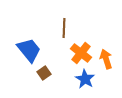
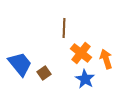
blue trapezoid: moved 9 px left, 14 px down
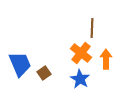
brown line: moved 28 px right
orange arrow: rotated 18 degrees clockwise
blue trapezoid: rotated 16 degrees clockwise
blue star: moved 5 px left
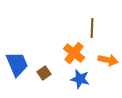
orange cross: moved 7 px left
orange arrow: moved 2 px right, 1 px down; rotated 102 degrees clockwise
blue trapezoid: moved 3 px left
blue star: rotated 18 degrees counterclockwise
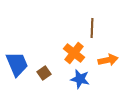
orange arrow: rotated 24 degrees counterclockwise
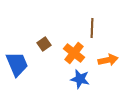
brown square: moved 29 px up
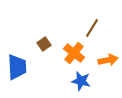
brown line: rotated 30 degrees clockwise
blue trapezoid: moved 3 px down; rotated 20 degrees clockwise
blue star: moved 1 px right, 2 px down
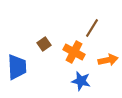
orange cross: moved 1 px up; rotated 10 degrees counterclockwise
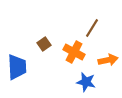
blue star: moved 5 px right, 1 px down
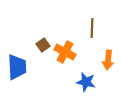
brown line: rotated 30 degrees counterclockwise
brown square: moved 1 px left, 1 px down
orange cross: moved 9 px left
orange arrow: rotated 108 degrees clockwise
